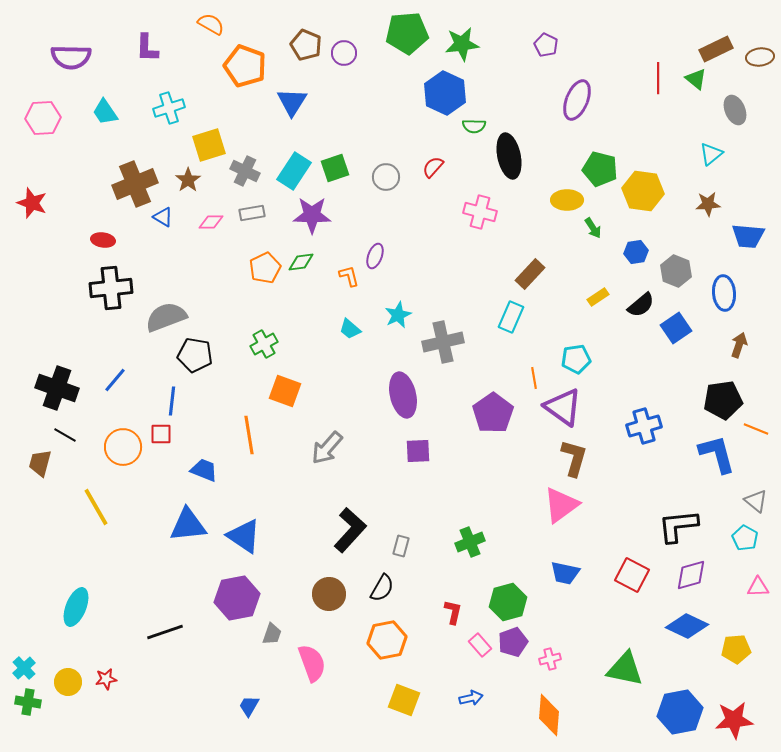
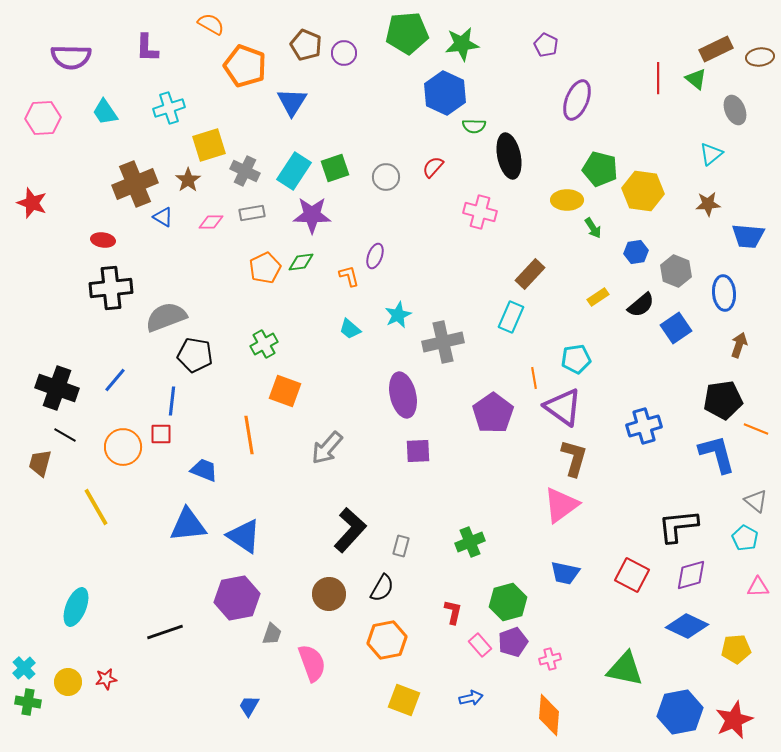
red star at (734, 720): rotated 18 degrees counterclockwise
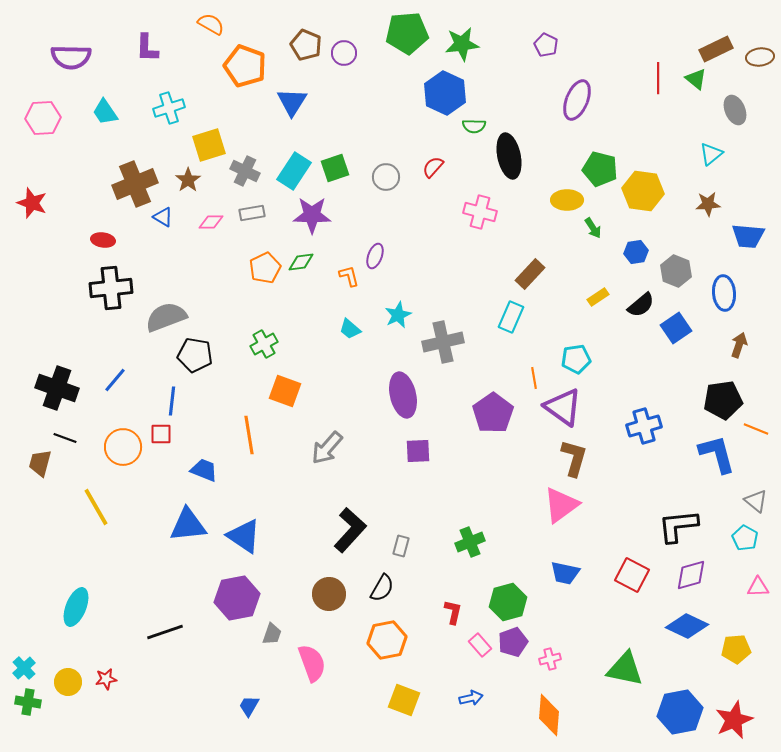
black line at (65, 435): moved 3 px down; rotated 10 degrees counterclockwise
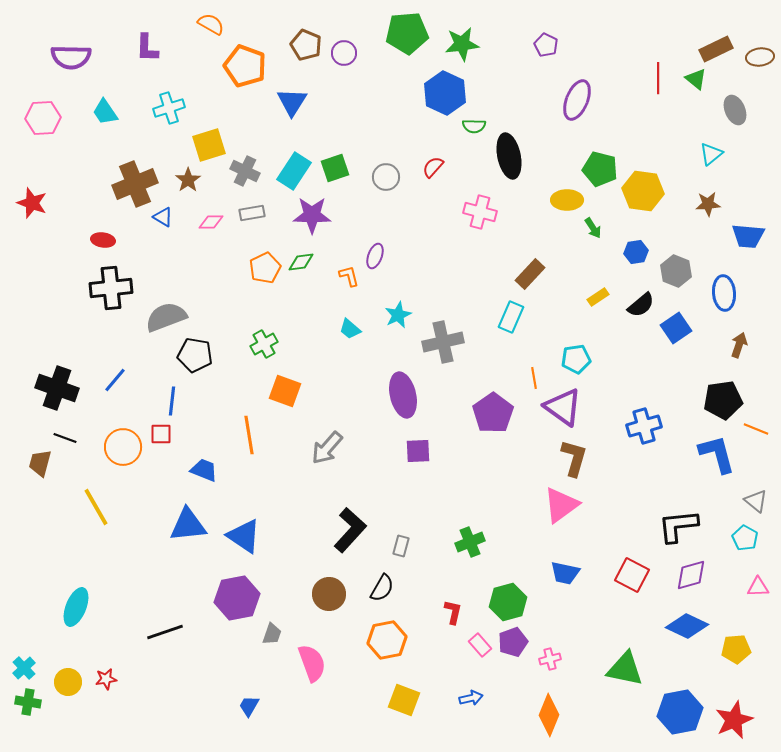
orange diamond at (549, 715): rotated 18 degrees clockwise
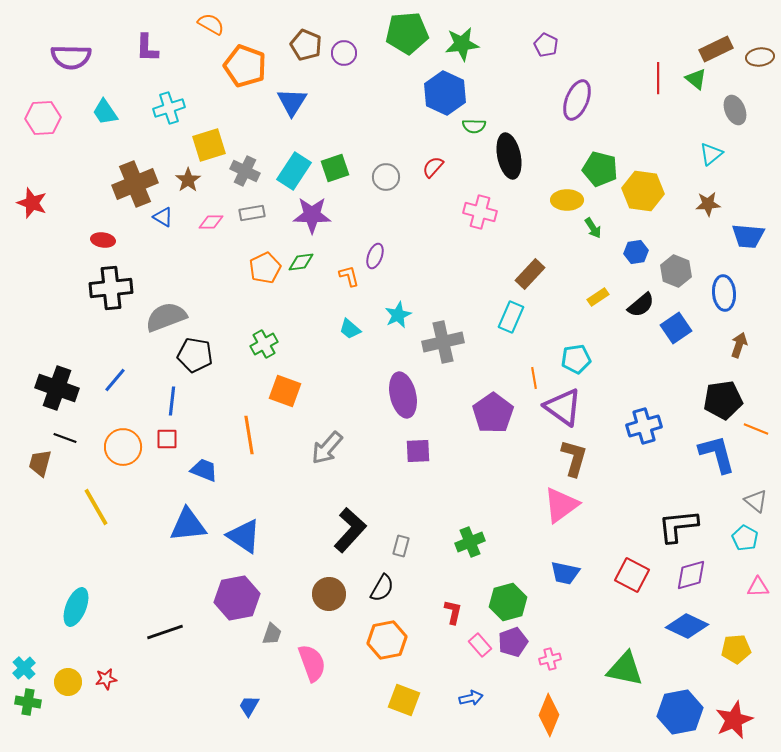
red square at (161, 434): moved 6 px right, 5 px down
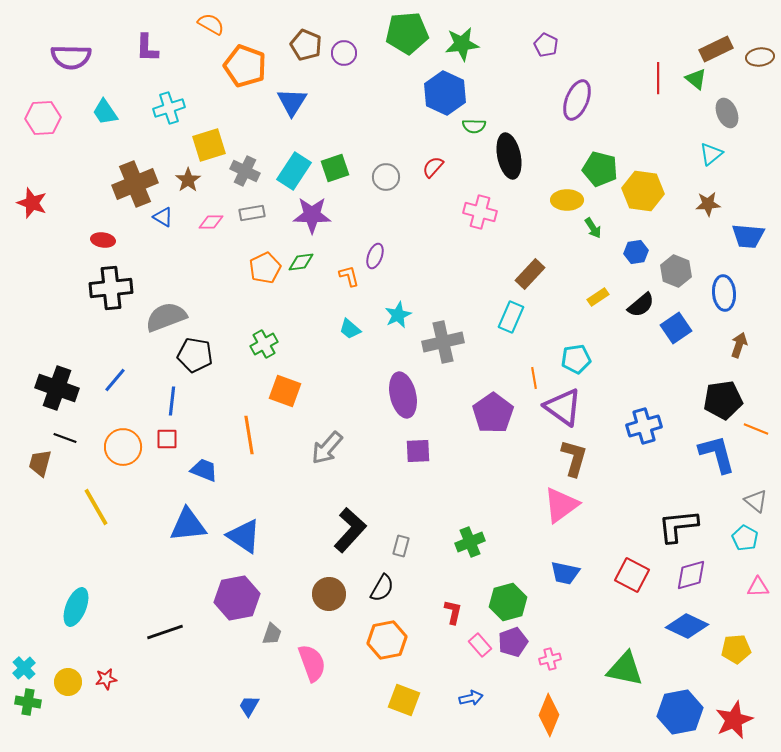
gray ellipse at (735, 110): moved 8 px left, 3 px down
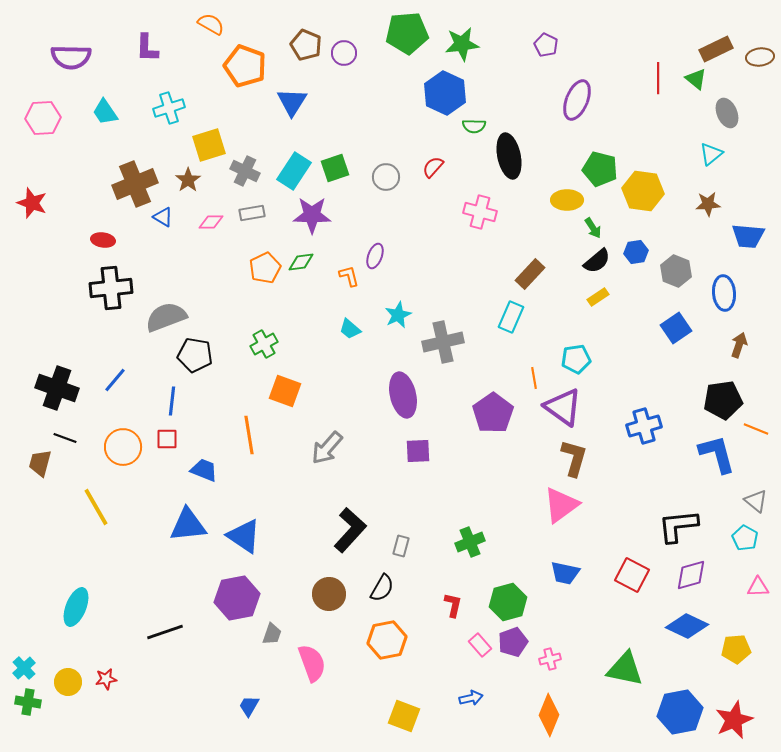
black semicircle at (641, 305): moved 44 px left, 44 px up
red L-shape at (453, 612): moved 7 px up
yellow square at (404, 700): moved 16 px down
